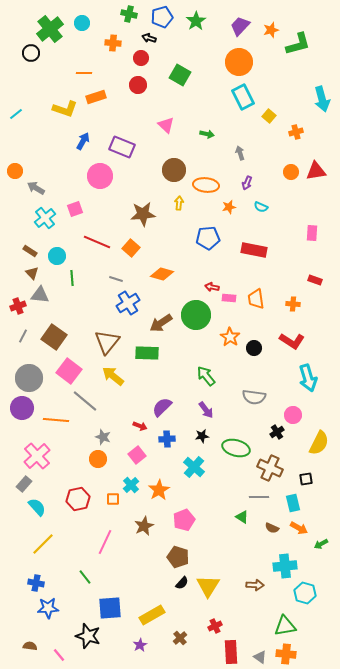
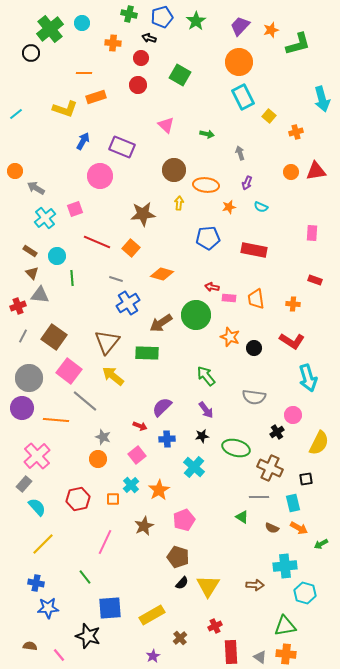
orange star at (230, 337): rotated 12 degrees counterclockwise
purple star at (140, 645): moved 13 px right, 11 px down
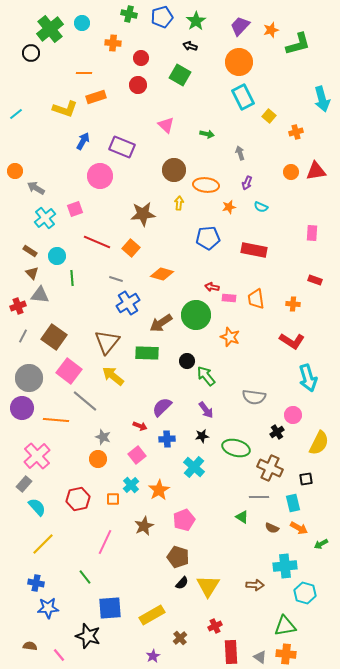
black arrow at (149, 38): moved 41 px right, 8 px down
black circle at (254, 348): moved 67 px left, 13 px down
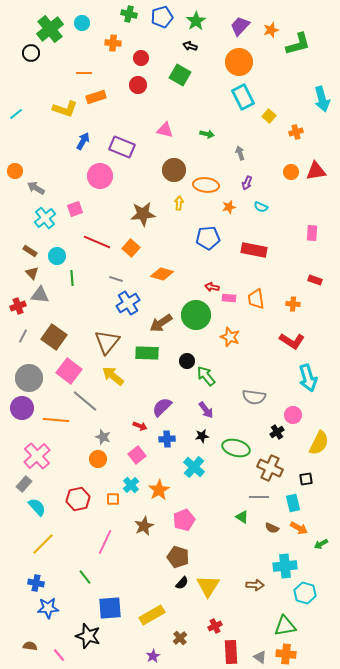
pink triangle at (166, 125): moved 1 px left, 5 px down; rotated 30 degrees counterclockwise
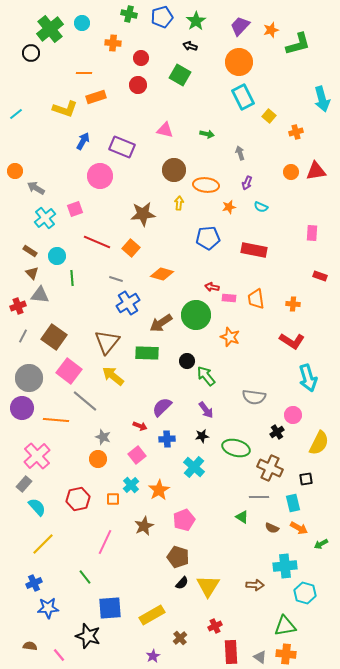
red rectangle at (315, 280): moved 5 px right, 4 px up
blue cross at (36, 583): moved 2 px left; rotated 35 degrees counterclockwise
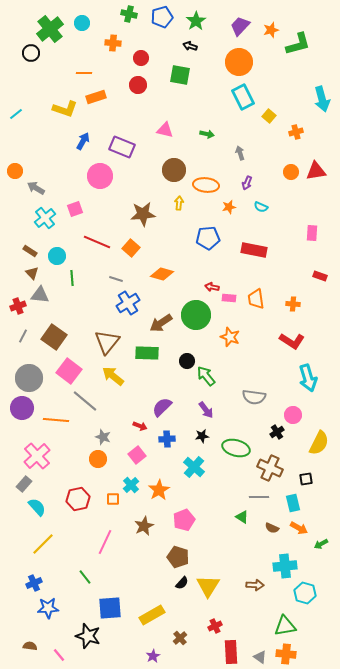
green square at (180, 75): rotated 20 degrees counterclockwise
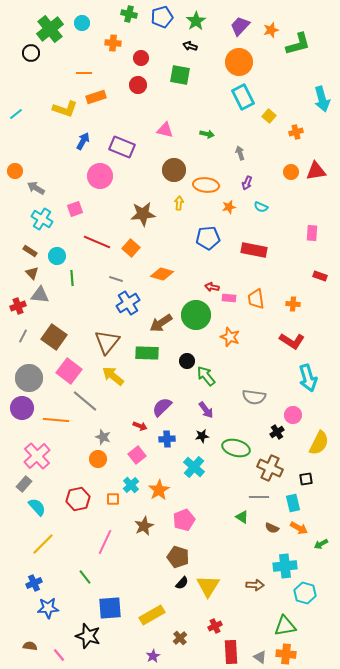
cyan cross at (45, 218): moved 3 px left, 1 px down; rotated 20 degrees counterclockwise
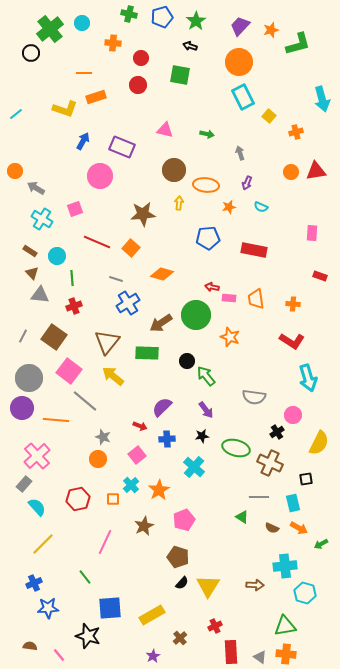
red cross at (18, 306): moved 56 px right
brown cross at (270, 468): moved 5 px up
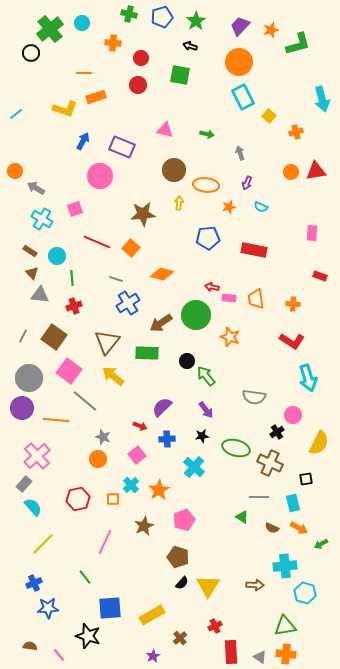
cyan semicircle at (37, 507): moved 4 px left
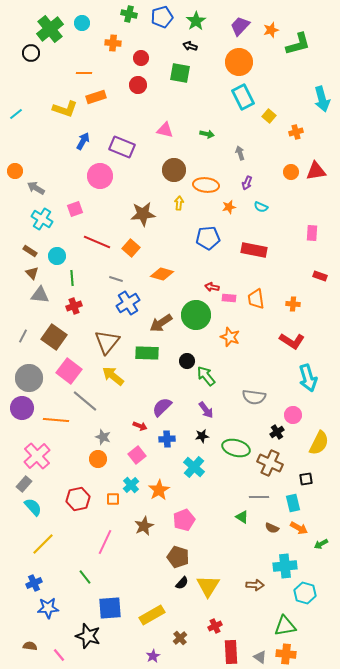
green square at (180, 75): moved 2 px up
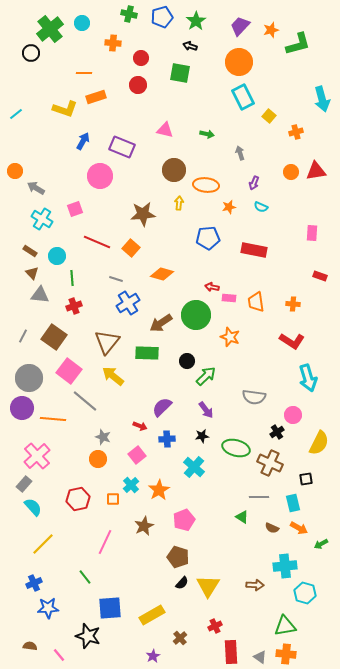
purple arrow at (247, 183): moved 7 px right
orange trapezoid at (256, 299): moved 3 px down
green arrow at (206, 376): rotated 85 degrees clockwise
orange line at (56, 420): moved 3 px left, 1 px up
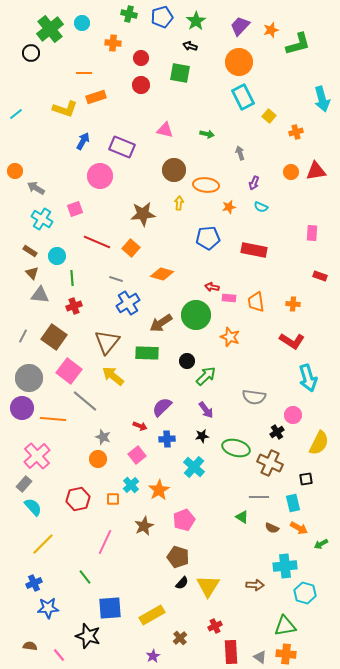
red circle at (138, 85): moved 3 px right
